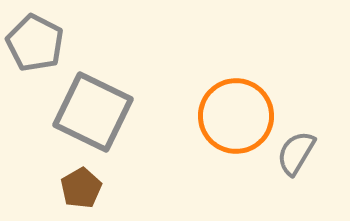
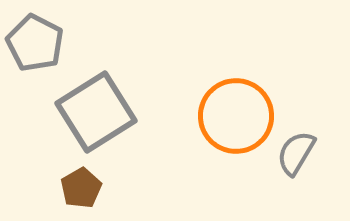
gray square: moved 3 px right; rotated 32 degrees clockwise
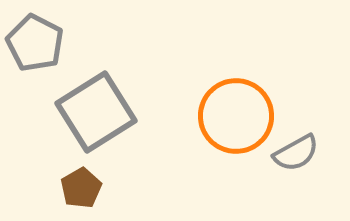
gray semicircle: rotated 150 degrees counterclockwise
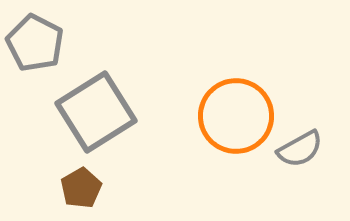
gray semicircle: moved 4 px right, 4 px up
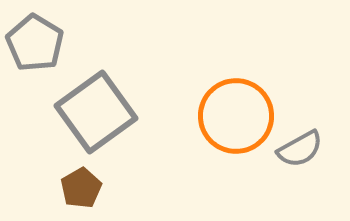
gray pentagon: rotated 4 degrees clockwise
gray square: rotated 4 degrees counterclockwise
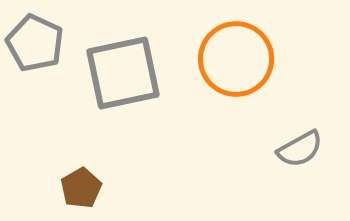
gray pentagon: rotated 6 degrees counterclockwise
gray square: moved 27 px right, 39 px up; rotated 24 degrees clockwise
orange circle: moved 57 px up
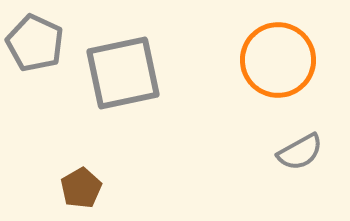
orange circle: moved 42 px right, 1 px down
gray semicircle: moved 3 px down
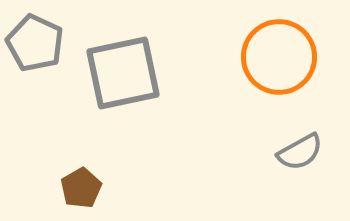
orange circle: moved 1 px right, 3 px up
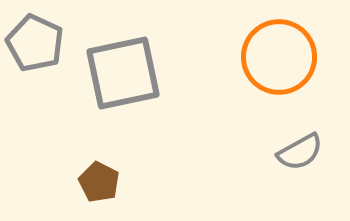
brown pentagon: moved 18 px right, 6 px up; rotated 15 degrees counterclockwise
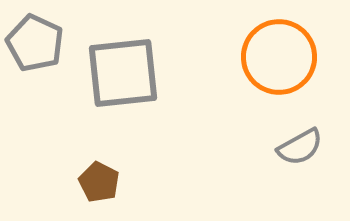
gray square: rotated 6 degrees clockwise
gray semicircle: moved 5 px up
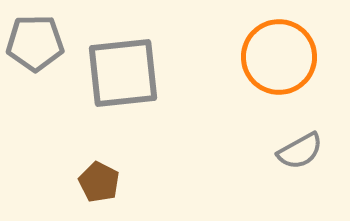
gray pentagon: rotated 26 degrees counterclockwise
gray semicircle: moved 4 px down
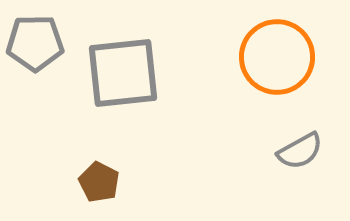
orange circle: moved 2 px left
